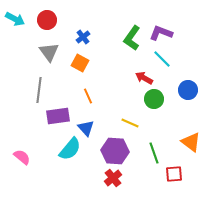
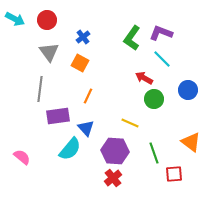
gray line: moved 1 px right, 1 px up
orange line: rotated 49 degrees clockwise
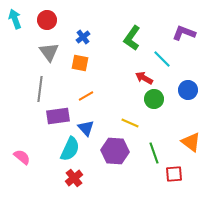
cyan arrow: rotated 138 degrees counterclockwise
purple L-shape: moved 23 px right
orange square: rotated 18 degrees counterclockwise
orange line: moved 2 px left; rotated 35 degrees clockwise
cyan semicircle: rotated 15 degrees counterclockwise
red cross: moved 39 px left
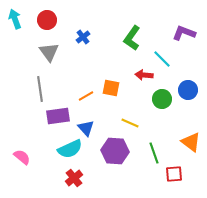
orange square: moved 31 px right, 25 px down
red arrow: moved 3 px up; rotated 24 degrees counterclockwise
gray line: rotated 15 degrees counterclockwise
green circle: moved 8 px right
cyan semicircle: rotated 40 degrees clockwise
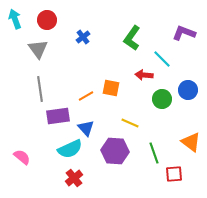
gray triangle: moved 11 px left, 3 px up
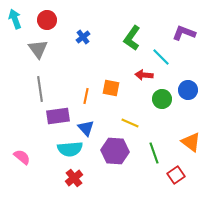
cyan line: moved 1 px left, 2 px up
orange line: rotated 49 degrees counterclockwise
cyan semicircle: rotated 20 degrees clockwise
red square: moved 2 px right, 1 px down; rotated 30 degrees counterclockwise
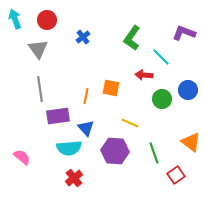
cyan semicircle: moved 1 px left, 1 px up
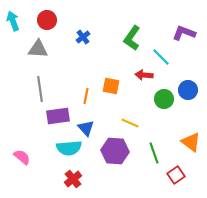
cyan arrow: moved 2 px left, 2 px down
gray triangle: rotated 50 degrees counterclockwise
orange square: moved 2 px up
green circle: moved 2 px right
red cross: moved 1 px left, 1 px down
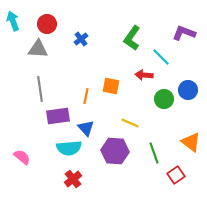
red circle: moved 4 px down
blue cross: moved 2 px left, 2 px down
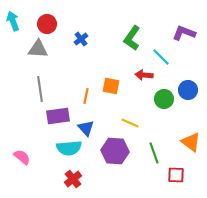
red square: rotated 36 degrees clockwise
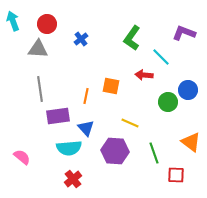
green circle: moved 4 px right, 3 px down
